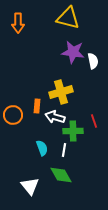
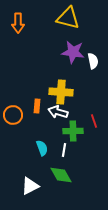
yellow cross: rotated 20 degrees clockwise
white arrow: moved 3 px right, 5 px up
white triangle: rotated 42 degrees clockwise
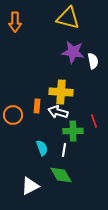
orange arrow: moved 3 px left, 1 px up
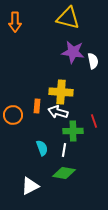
green diamond: moved 3 px right, 2 px up; rotated 50 degrees counterclockwise
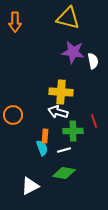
orange rectangle: moved 8 px right, 30 px down
white line: rotated 64 degrees clockwise
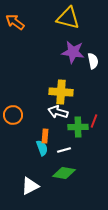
orange arrow: rotated 126 degrees clockwise
red line: rotated 40 degrees clockwise
green cross: moved 5 px right, 4 px up
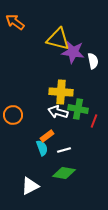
yellow triangle: moved 10 px left, 21 px down
green cross: moved 18 px up; rotated 12 degrees clockwise
orange rectangle: moved 2 px right; rotated 48 degrees clockwise
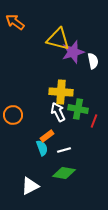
purple star: rotated 25 degrees counterclockwise
white arrow: rotated 48 degrees clockwise
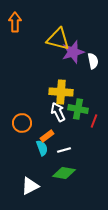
orange arrow: rotated 54 degrees clockwise
orange circle: moved 9 px right, 8 px down
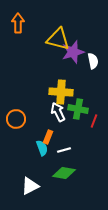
orange arrow: moved 3 px right, 1 px down
orange circle: moved 6 px left, 4 px up
orange rectangle: moved 1 px right, 1 px down; rotated 32 degrees counterclockwise
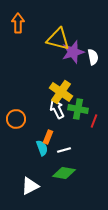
white semicircle: moved 4 px up
yellow cross: rotated 30 degrees clockwise
white arrow: moved 1 px left, 3 px up
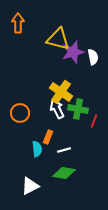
orange circle: moved 4 px right, 6 px up
cyan semicircle: moved 5 px left, 1 px down; rotated 14 degrees clockwise
